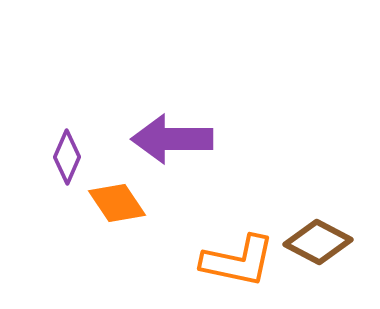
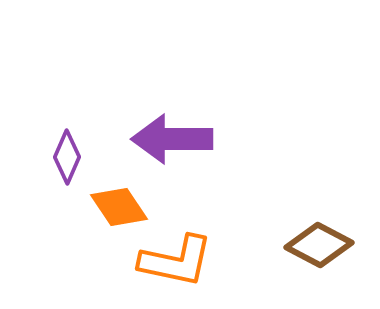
orange diamond: moved 2 px right, 4 px down
brown diamond: moved 1 px right, 3 px down
orange L-shape: moved 62 px left
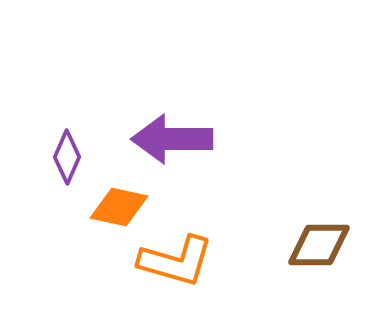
orange diamond: rotated 44 degrees counterclockwise
brown diamond: rotated 28 degrees counterclockwise
orange L-shape: rotated 4 degrees clockwise
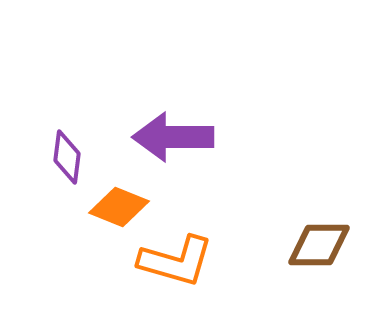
purple arrow: moved 1 px right, 2 px up
purple diamond: rotated 16 degrees counterclockwise
orange diamond: rotated 10 degrees clockwise
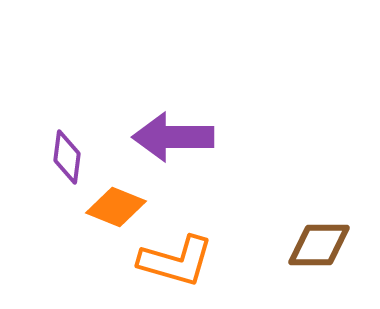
orange diamond: moved 3 px left
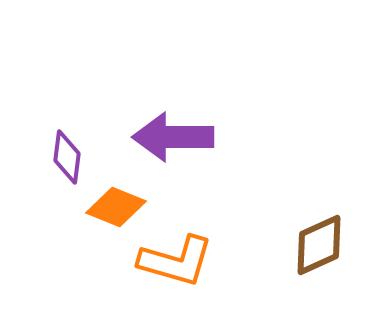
brown diamond: rotated 24 degrees counterclockwise
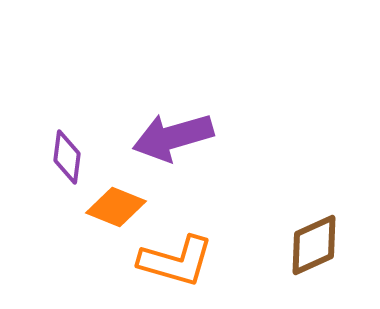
purple arrow: rotated 16 degrees counterclockwise
brown diamond: moved 5 px left
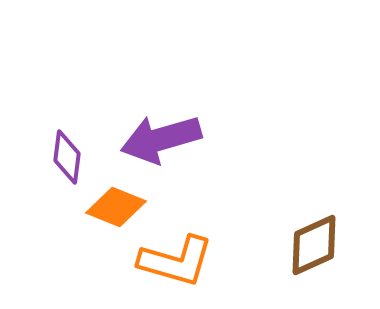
purple arrow: moved 12 px left, 2 px down
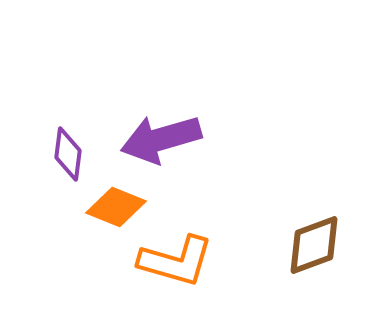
purple diamond: moved 1 px right, 3 px up
brown diamond: rotated 4 degrees clockwise
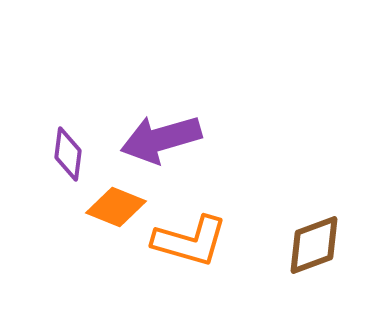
orange L-shape: moved 14 px right, 20 px up
